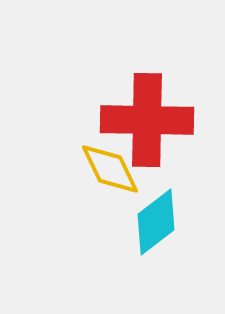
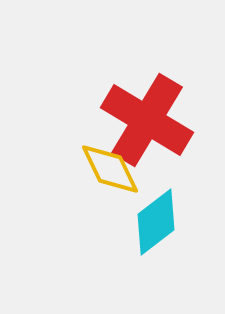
red cross: rotated 30 degrees clockwise
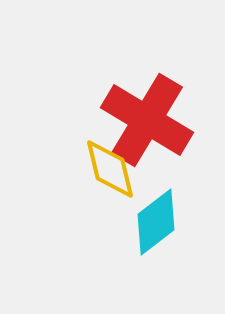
yellow diamond: rotated 12 degrees clockwise
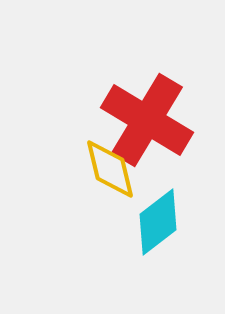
cyan diamond: moved 2 px right
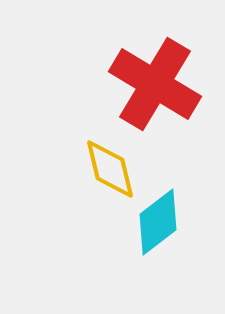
red cross: moved 8 px right, 36 px up
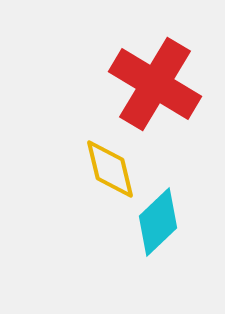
cyan diamond: rotated 6 degrees counterclockwise
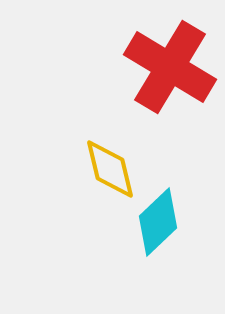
red cross: moved 15 px right, 17 px up
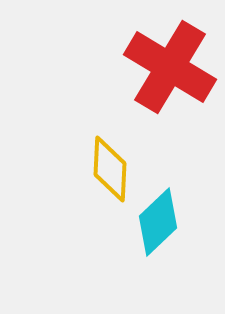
yellow diamond: rotated 16 degrees clockwise
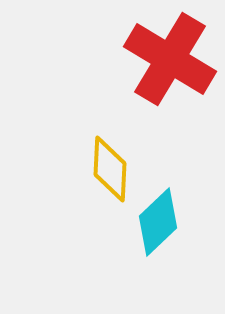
red cross: moved 8 px up
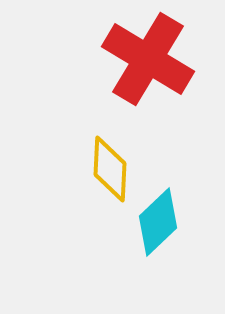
red cross: moved 22 px left
